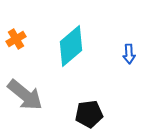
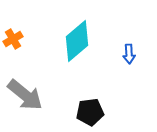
orange cross: moved 3 px left
cyan diamond: moved 6 px right, 5 px up
black pentagon: moved 1 px right, 2 px up
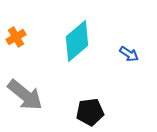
orange cross: moved 3 px right, 2 px up
blue arrow: rotated 54 degrees counterclockwise
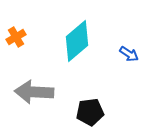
gray arrow: moved 9 px right, 3 px up; rotated 144 degrees clockwise
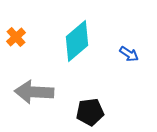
orange cross: rotated 12 degrees counterclockwise
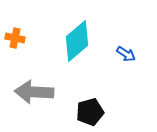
orange cross: moved 1 px left, 1 px down; rotated 36 degrees counterclockwise
blue arrow: moved 3 px left
black pentagon: rotated 8 degrees counterclockwise
